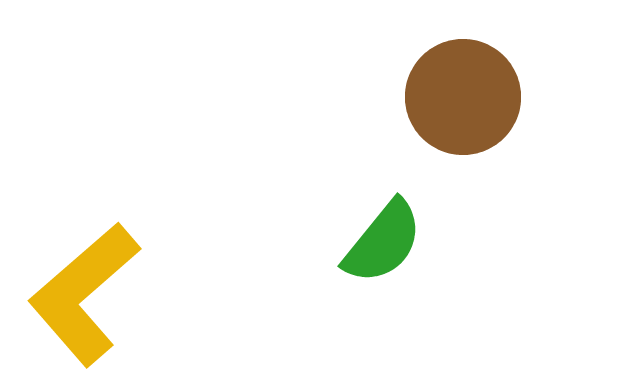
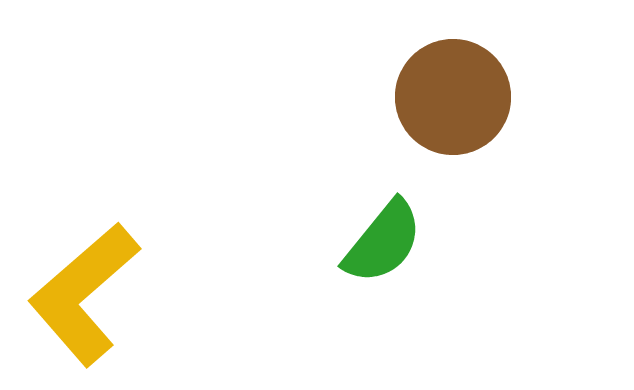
brown circle: moved 10 px left
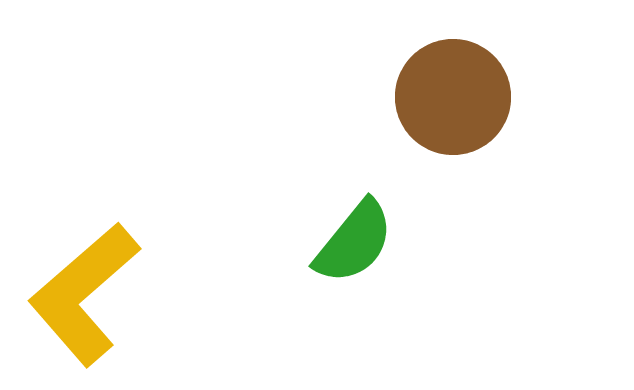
green semicircle: moved 29 px left
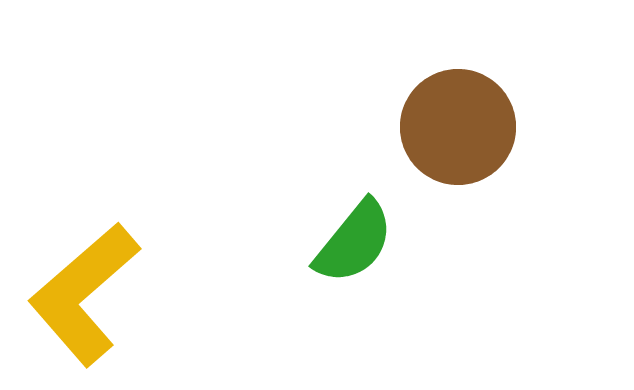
brown circle: moved 5 px right, 30 px down
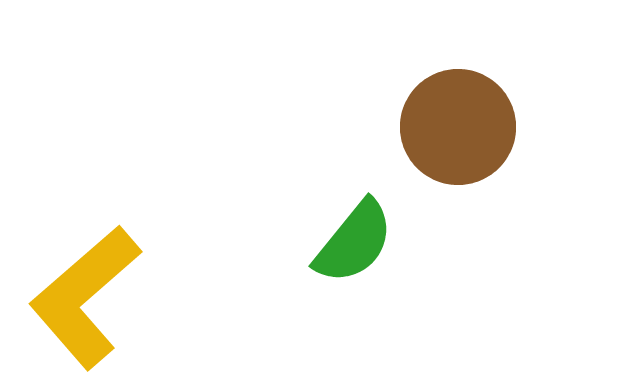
yellow L-shape: moved 1 px right, 3 px down
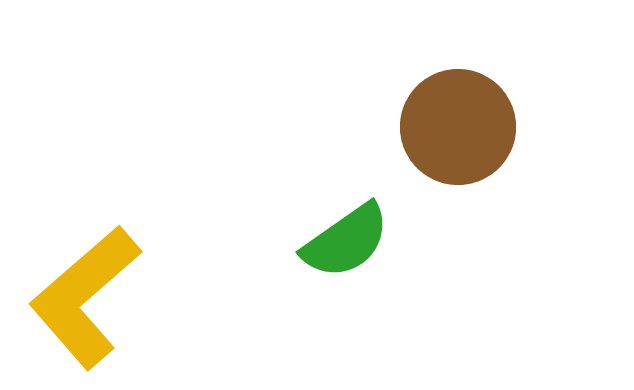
green semicircle: moved 8 px left, 1 px up; rotated 16 degrees clockwise
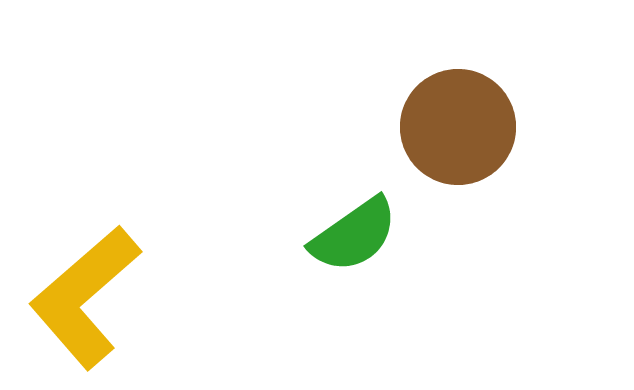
green semicircle: moved 8 px right, 6 px up
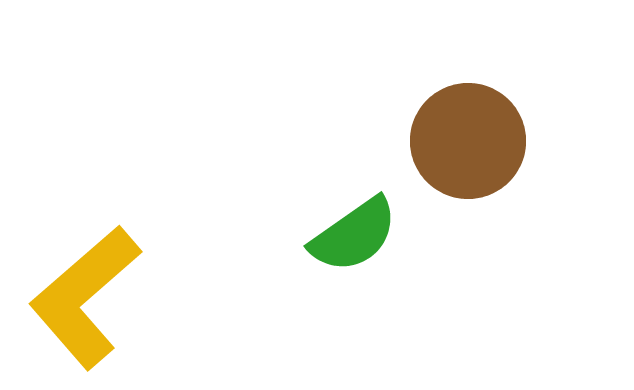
brown circle: moved 10 px right, 14 px down
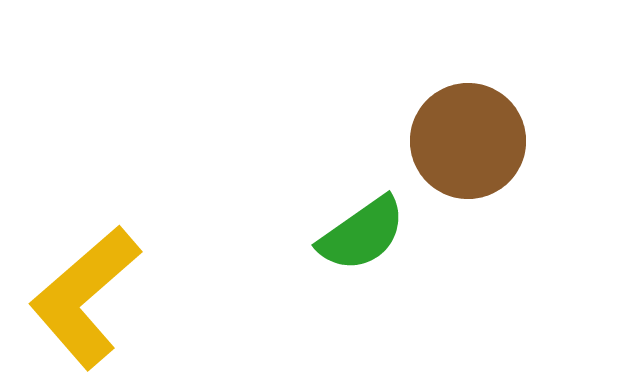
green semicircle: moved 8 px right, 1 px up
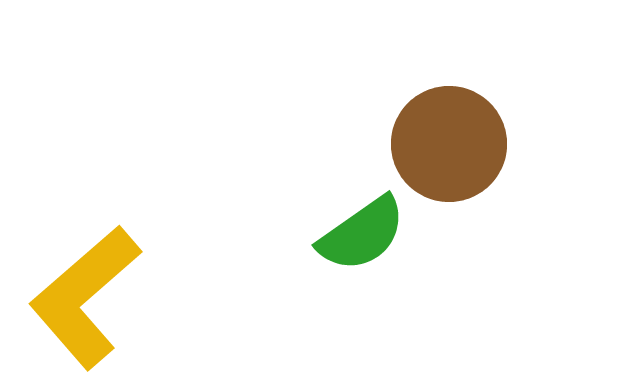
brown circle: moved 19 px left, 3 px down
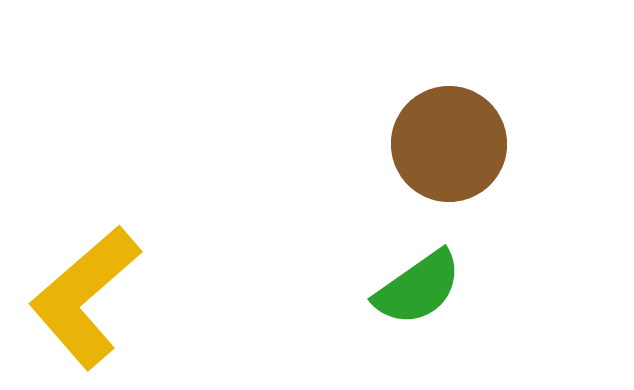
green semicircle: moved 56 px right, 54 px down
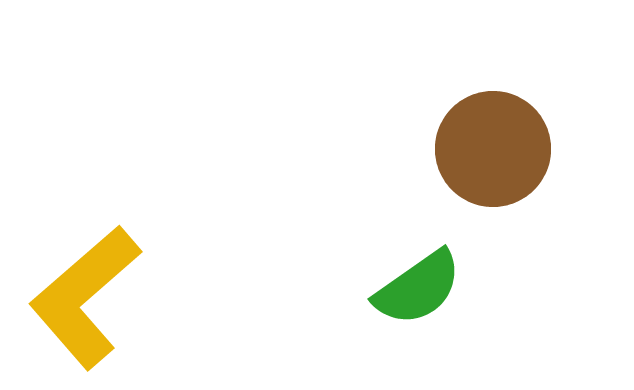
brown circle: moved 44 px right, 5 px down
